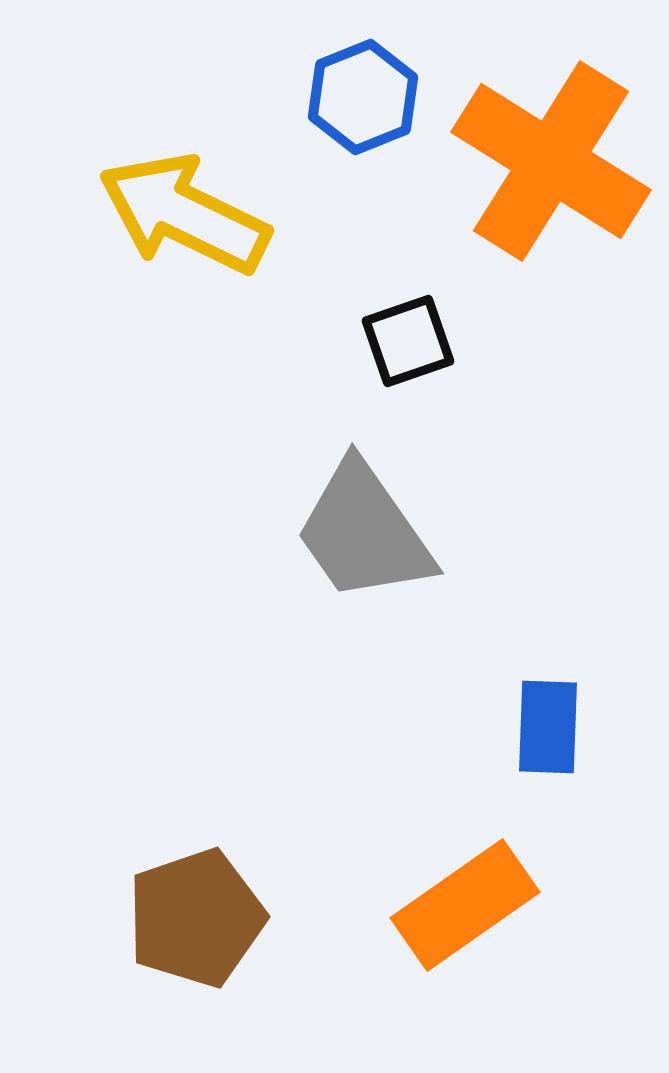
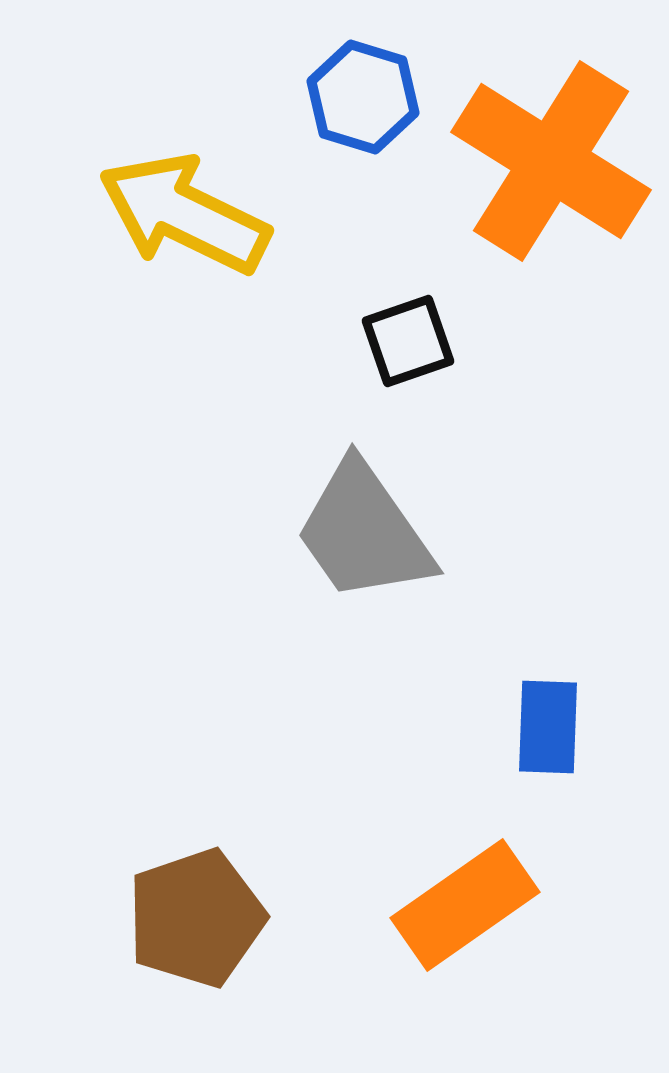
blue hexagon: rotated 21 degrees counterclockwise
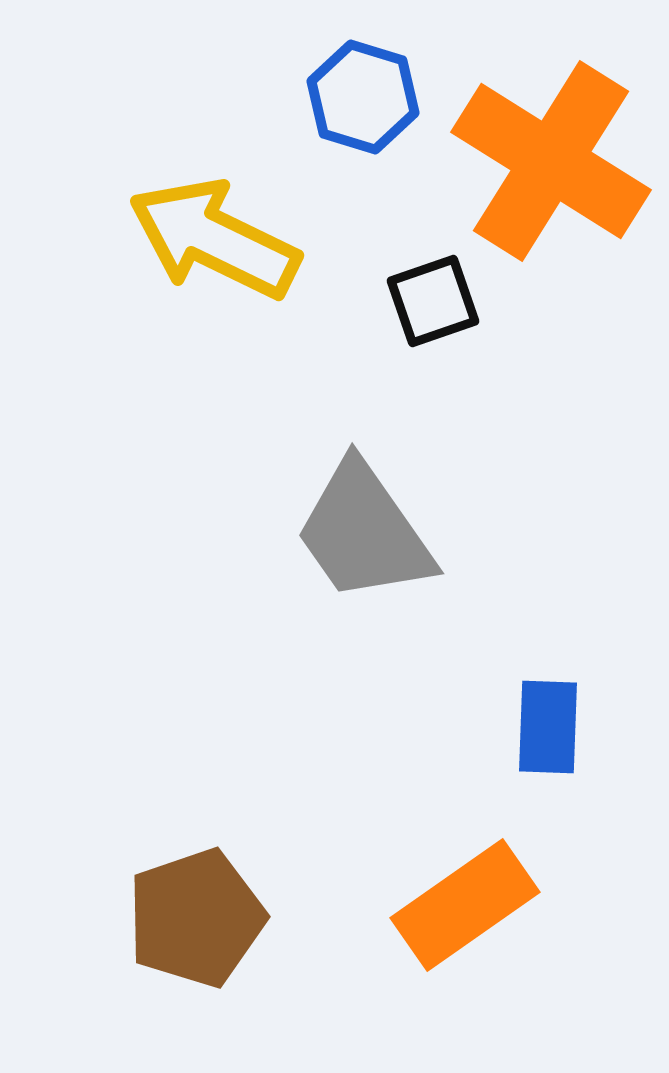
yellow arrow: moved 30 px right, 25 px down
black square: moved 25 px right, 40 px up
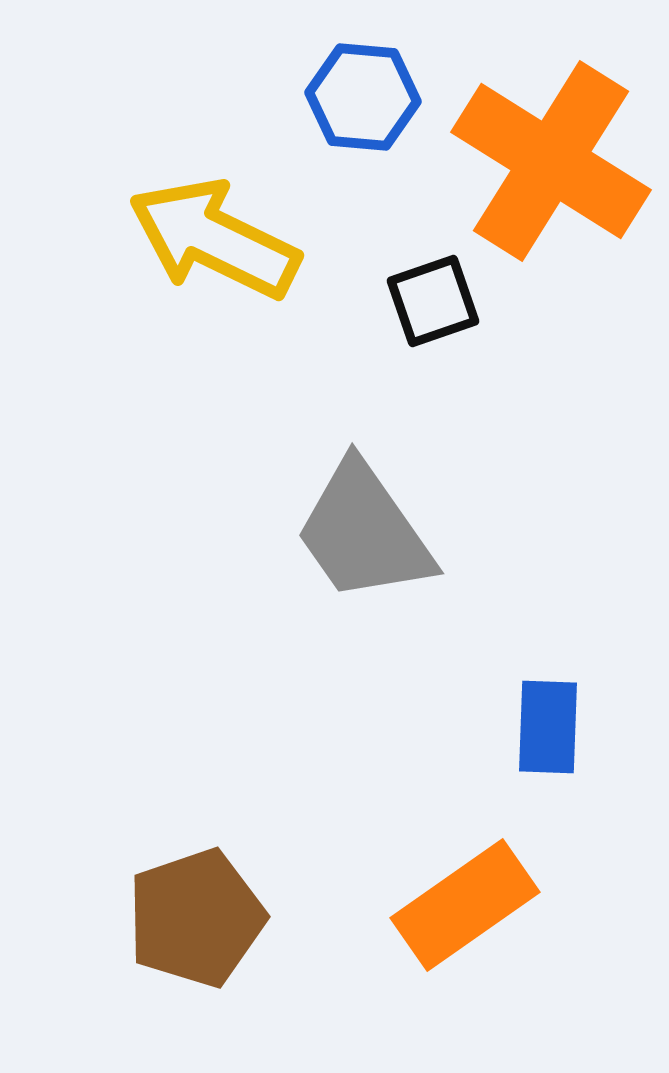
blue hexagon: rotated 12 degrees counterclockwise
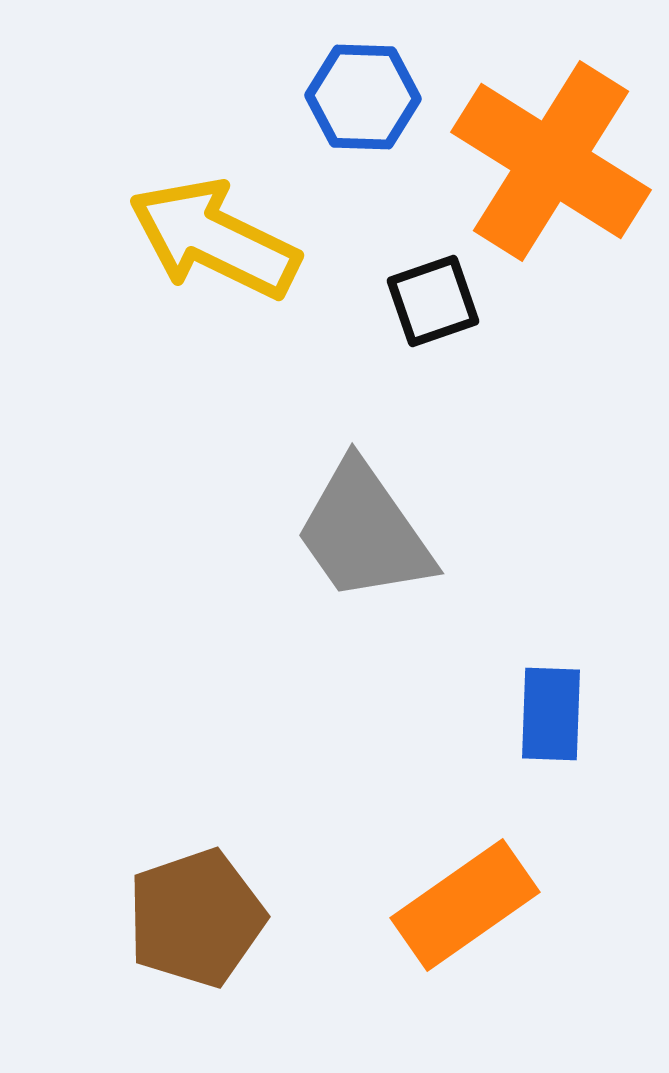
blue hexagon: rotated 3 degrees counterclockwise
blue rectangle: moved 3 px right, 13 px up
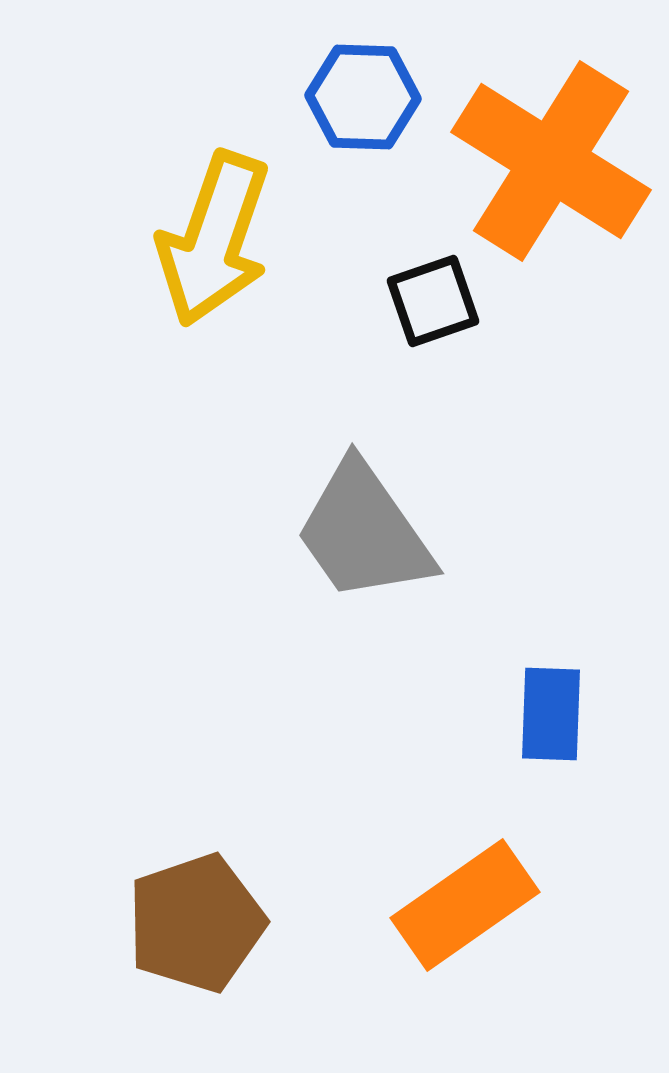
yellow arrow: rotated 97 degrees counterclockwise
brown pentagon: moved 5 px down
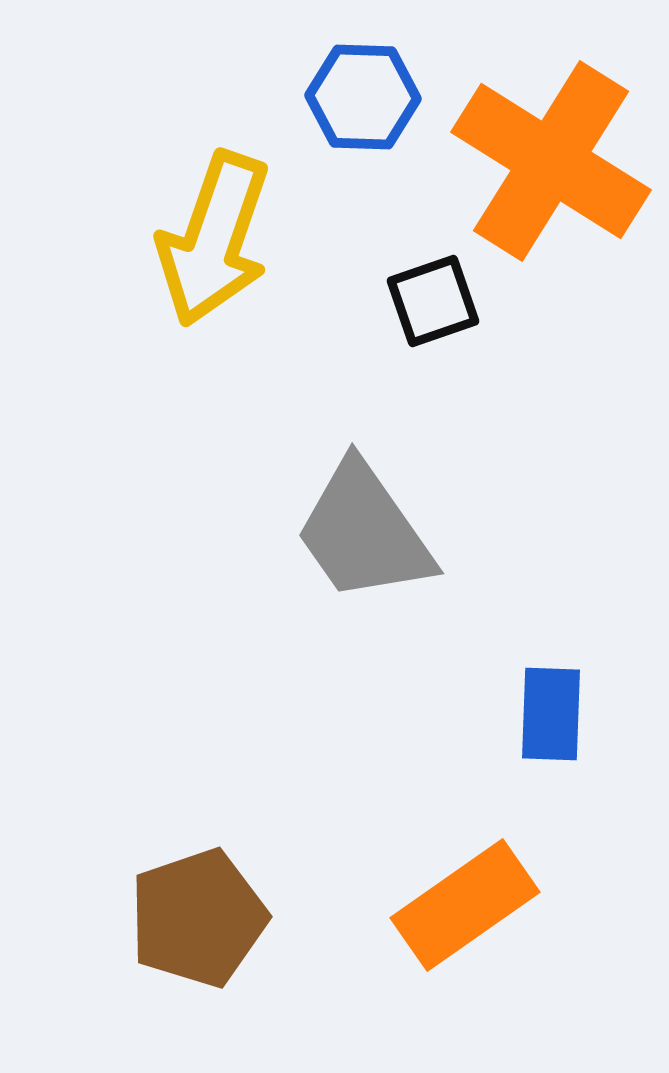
brown pentagon: moved 2 px right, 5 px up
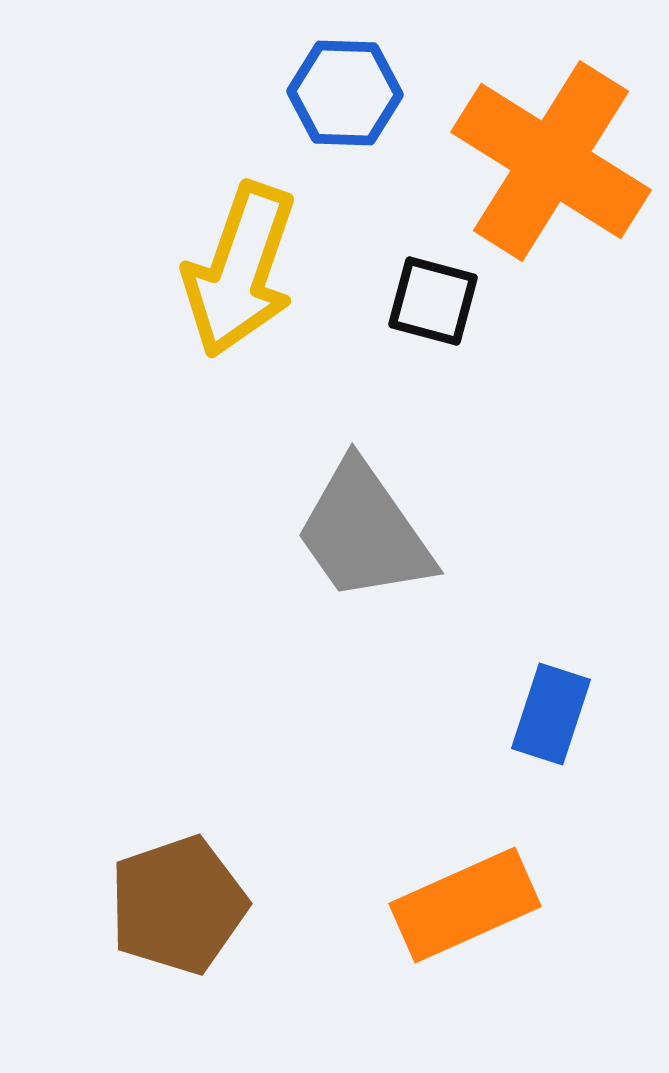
blue hexagon: moved 18 px left, 4 px up
yellow arrow: moved 26 px right, 31 px down
black square: rotated 34 degrees clockwise
blue rectangle: rotated 16 degrees clockwise
orange rectangle: rotated 11 degrees clockwise
brown pentagon: moved 20 px left, 13 px up
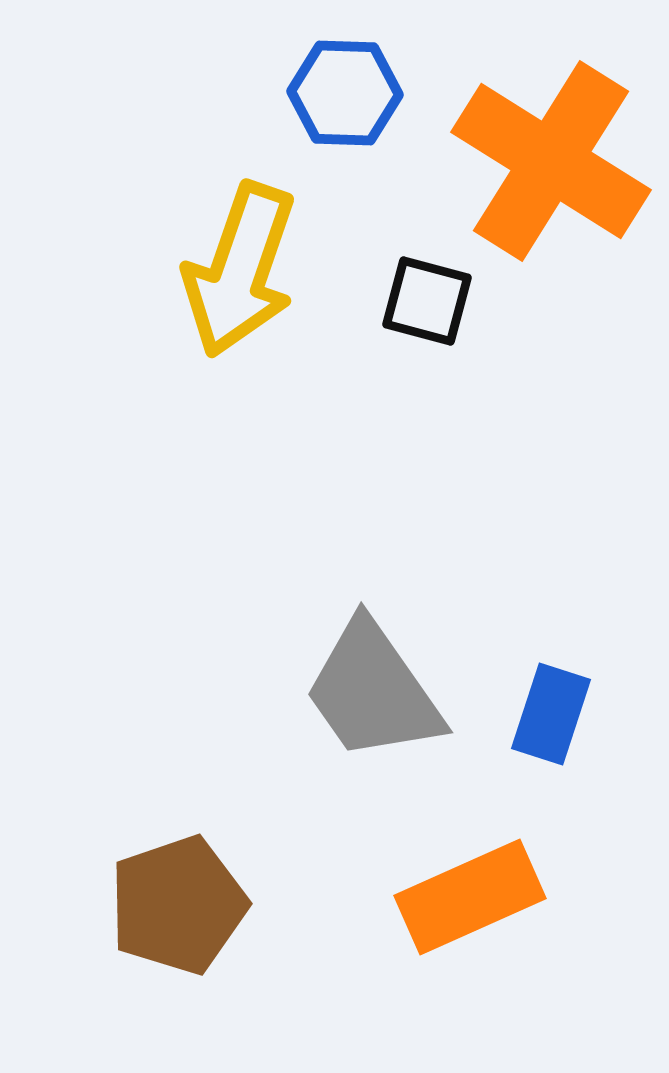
black square: moved 6 px left
gray trapezoid: moved 9 px right, 159 px down
orange rectangle: moved 5 px right, 8 px up
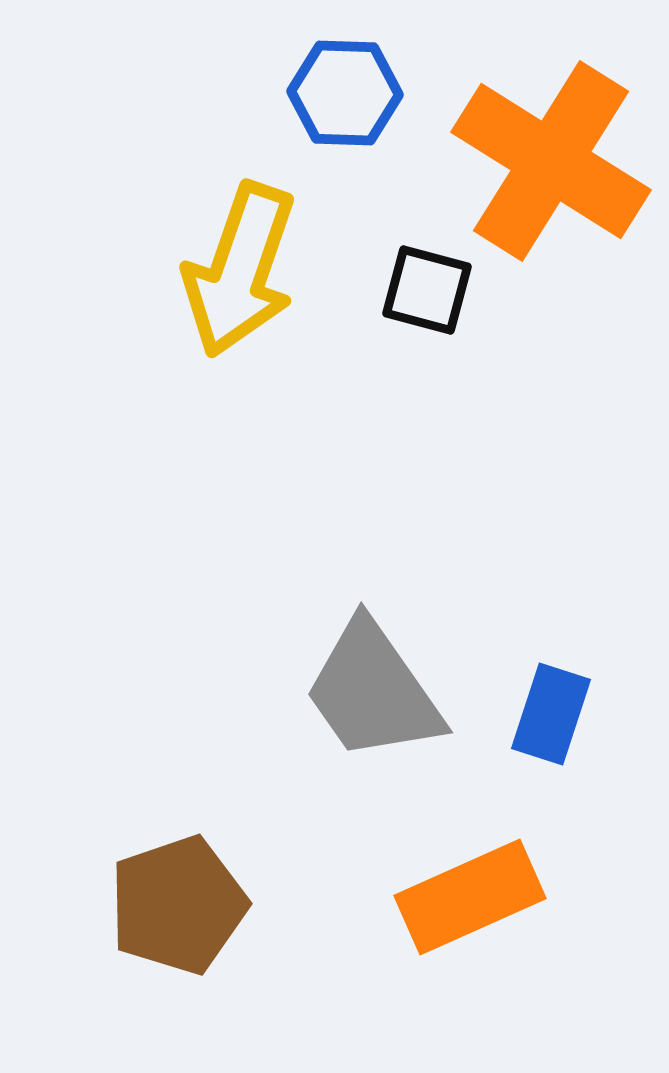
black square: moved 11 px up
